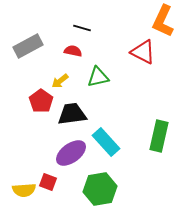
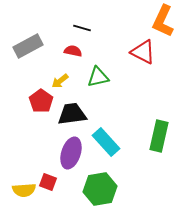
purple ellipse: rotated 36 degrees counterclockwise
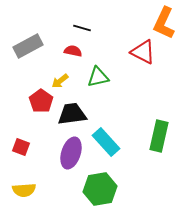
orange L-shape: moved 1 px right, 2 px down
red square: moved 27 px left, 35 px up
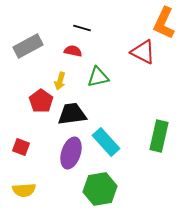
yellow arrow: rotated 36 degrees counterclockwise
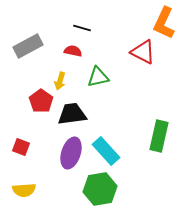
cyan rectangle: moved 9 px down
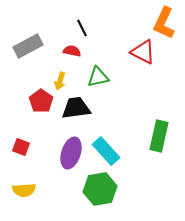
black line: rotated 48 degrees clockwise
red semicircle: moved 1 px left
black trapezoid: moved 4 px right, 6 px up
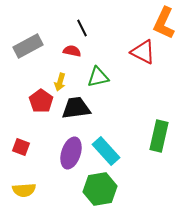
yellow arrow: moved 1 px down
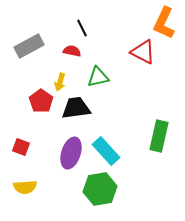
gray rectangle: moved 1 px right
yellow semicircle: moved 1 px right, 3 px up
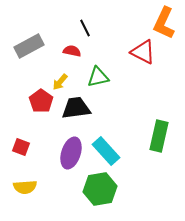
black line: moved 3 px right
yellow arrow: rotated 24 degrees clockwise
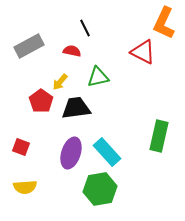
cyan rectangle: moved 1 px right, 1 px down
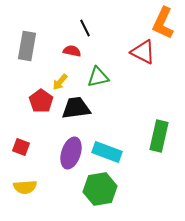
orange L-shape: moved 1 px left
gray rectangle: moved 2 px left; rotated 52 degrees counterclockwise
cyan rectangle: rotated 28 degrees counterclockwise
